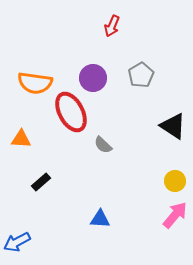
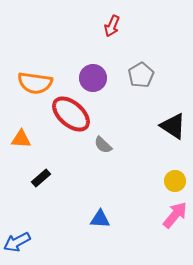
red ellipse: moved 2 px down; rotated 21 degrees counterclockwise
black rectangle: moved 4 px up
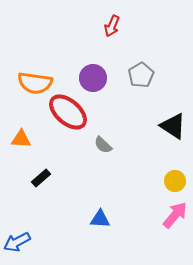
red ellipse: moved 3 px left, 2 px up
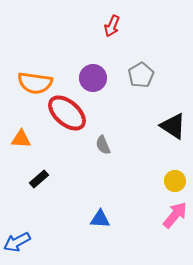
red ellipse: moved 1 px left, 1 px down
gray semicircle: rotated 24 degrees clockwise
black rectangle: moved 2 px left, 1 px down
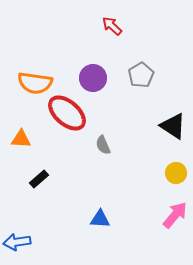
red arrow: rotated 110 degrees clockwise
yellow circle: moved 1 px right, 8 px up
blue arrow: rotated 20 degrees clockwise
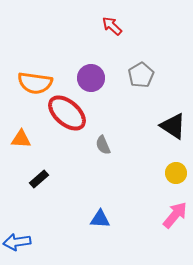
purple circle: moved 2 px left
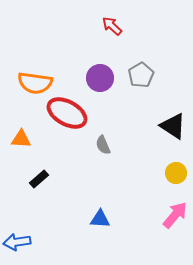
purple circle: moved 9 px right
red ellipse: rotated 12 degrees counterclockwise
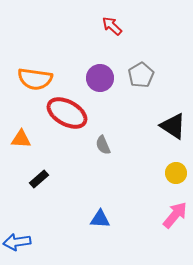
orange semicircle: moved 4 px up
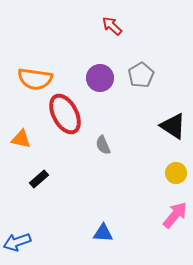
red ellipse: moved 2 px left, 1 px down; rotated 33 degrees clockwise
orange triangle: rotated 10 degrees clockwise
blue triangle: moved 3 px right, 14 px down
blue arrow: rotated 12 degrees counterclockwise
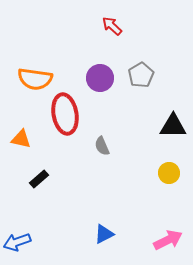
red ellipse: rotated 18 degrees clockwise
black triangle: rotated 32 degrees counterclockwise
gray semicircle: moved 1 px left, 1 px down
yellow circle: moved 7 px left
pink arrow: moved 7 px left, 25 px down; rotated 24 degrees clockwise
blue triangle: moved 1 px right, 1 px down; rotated 30 degrees counterclockwise
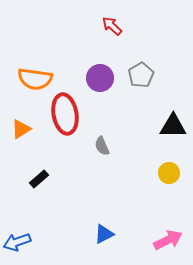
orange triangle: moved 10 px up; rotated 45 degrees counterclockwise
